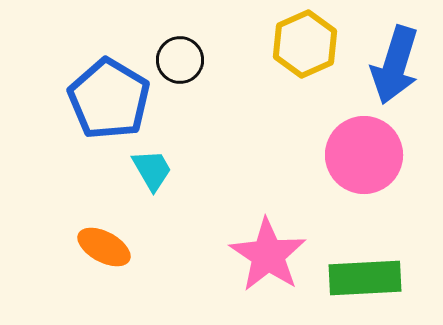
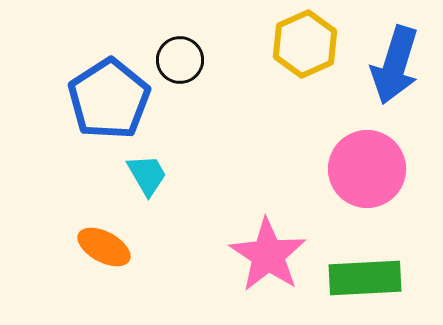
blue pentagon: rotated 8 degrees clockwise
pink circle: moved 3 px right, 14 px down
cyan trapezoid: moved 5 px left, 5 px down
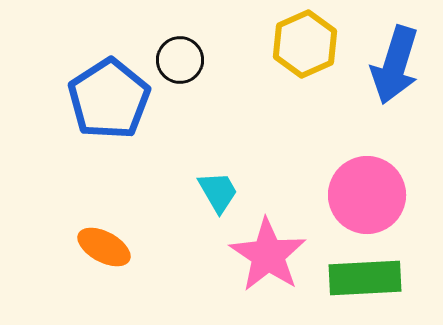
pink circle: moved 26 px down
cyan trapezoid: moved 71 px right, 17 px down
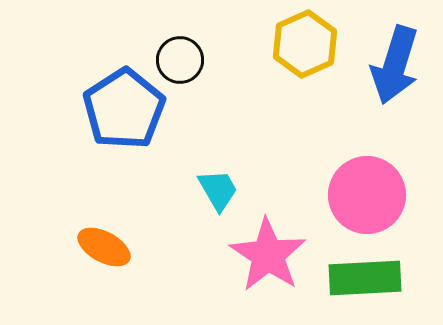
blue pentagon: moved 15 px right, 10 px down
cyan trapezoid: moved 2 px up
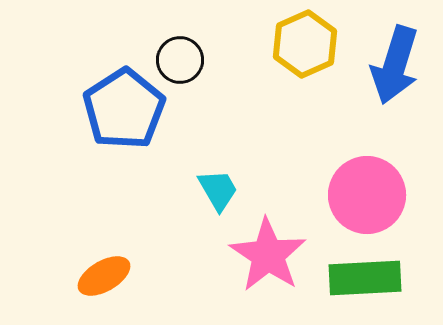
orange ellipse: moved 29 px down; rotated 58 degrees counterclockwise
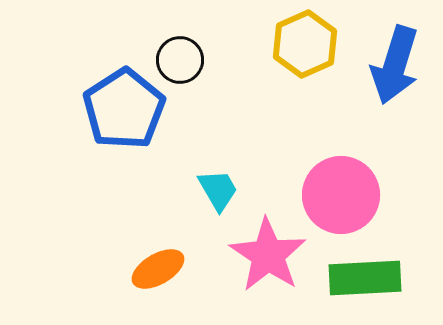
pink circle: moved 26 px left
orange ellipse: moved 54 px right, 7 px up
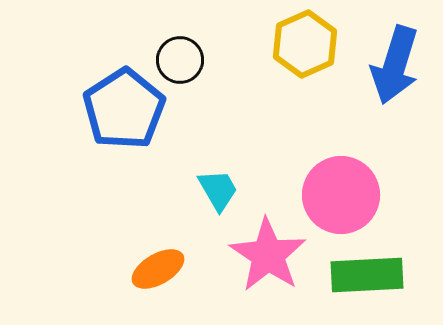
green rectangle: moved 2 px right, 3 px up
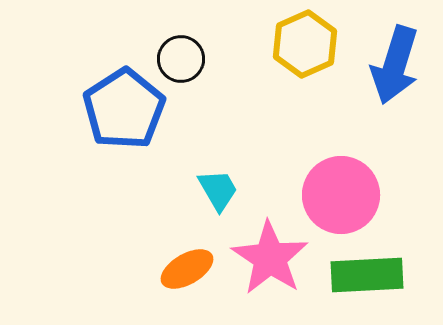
black circle: moved 1 px right, 1 px up
pink star: moved 2 px right, 3 px down
orange ellipse: moved 29 px right
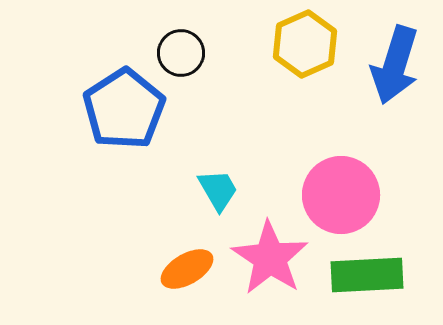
black circle: moved 6 px up
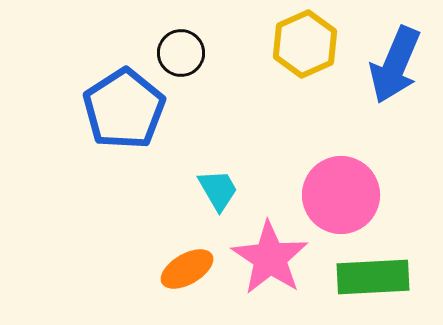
blue arrow: rotated 6 degrees clockwise
green rectangle: moved 6 px right, 2 px down
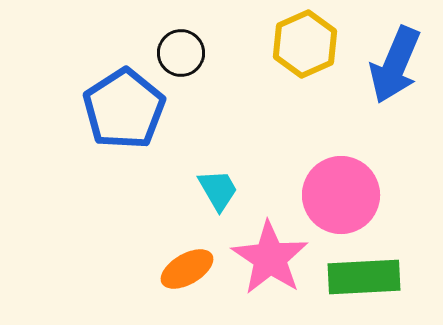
green rectangle: moved 9 px left
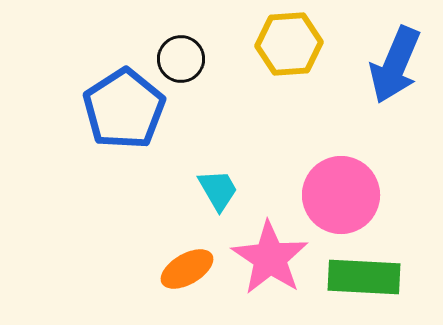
yellow hexagon: moved 16 px left; rotated 20 degrees clockwise
black circle: moved 6 px down
green rectangle: rotated 6 degrees clockwise
